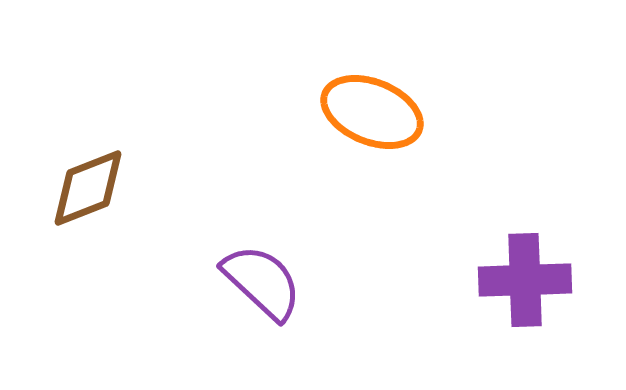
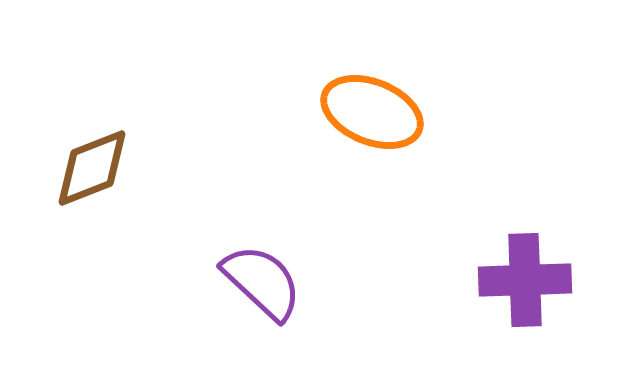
brown diamond: moved 4 px right, 20 px up
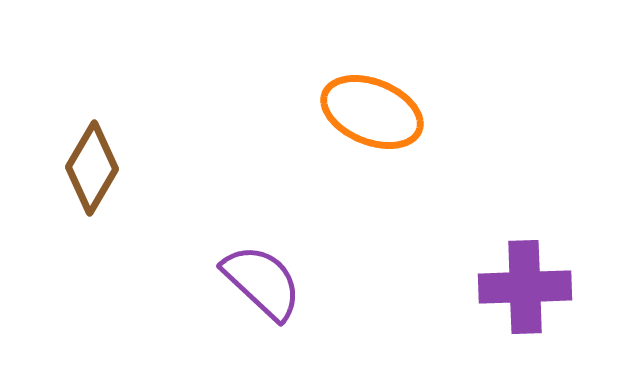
brown diamond: rotated 38 degrees counterclockwise
purple cross: moved 7 px down
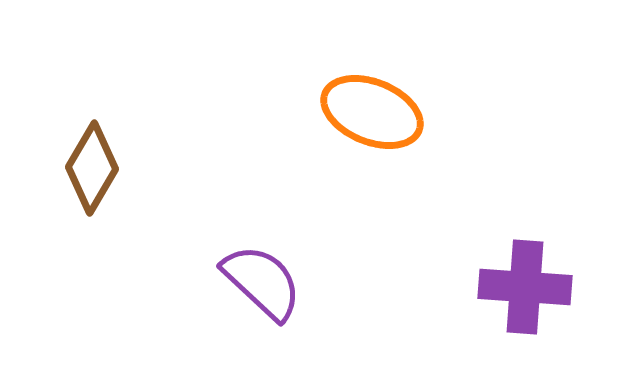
purple cross: rotated 6 degrees clockwise
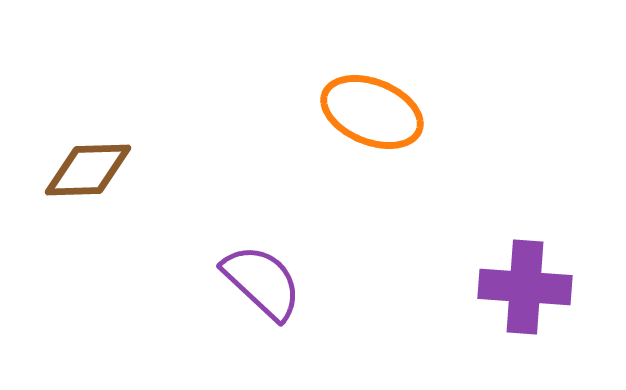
brown diamond: moved 4 px left, 2 px down; rotated 58 degrees clockwise
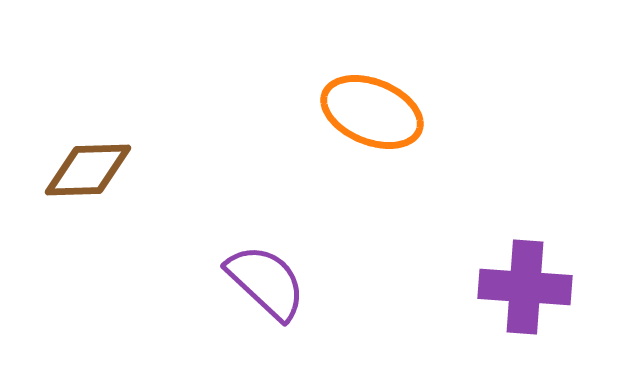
purple semicircle: moved 4 px right
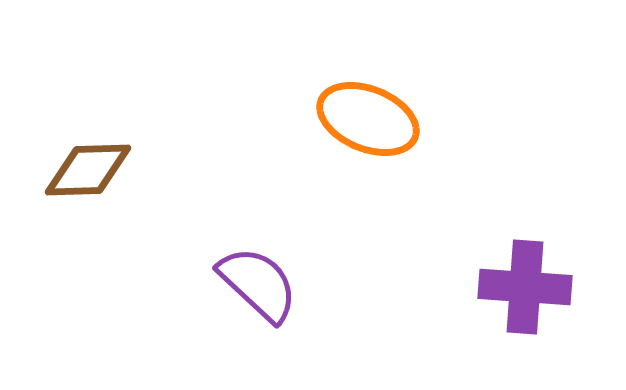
orange ellipse: moved 4 px left, 7 px down
purple semicircle: moved 8 px left, 2 px down
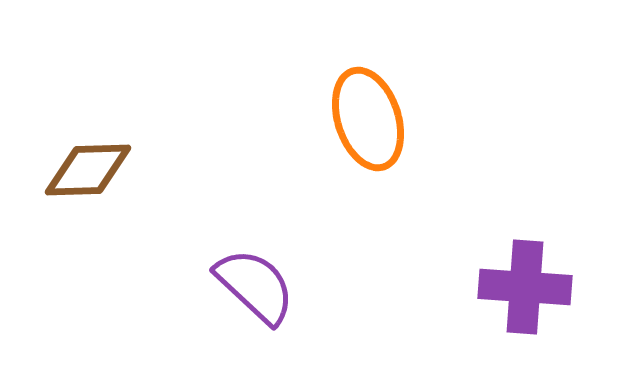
orange ellipse: rotated 50 degrees clockwise
purple semicircle: moved 3 px left, 2 px down
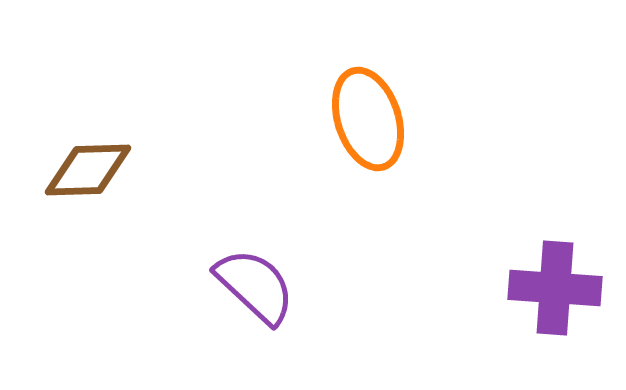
purple cross: moved 30 px right, 1 px down
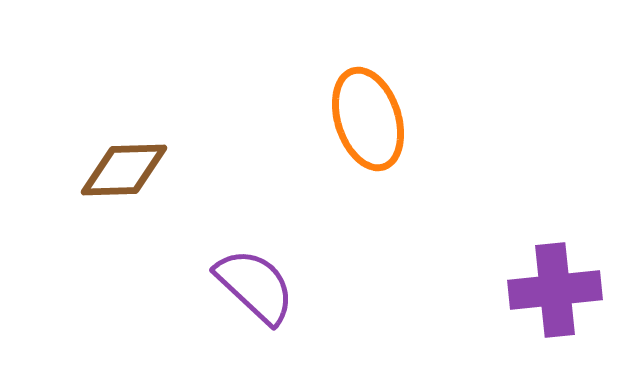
brown diamond: moved 36 px right
purple cross: moved 2 px down; rotated 10 degrees counterclockwise
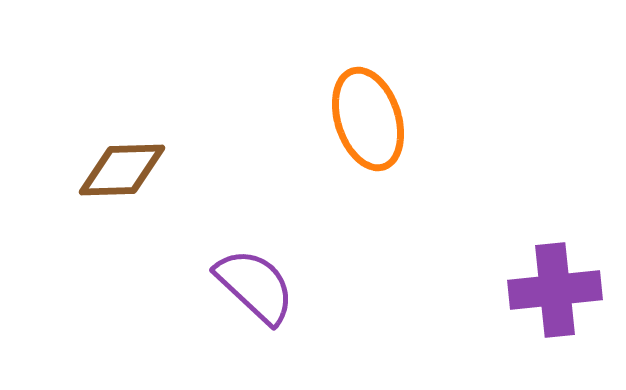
brown diamond: moved 2 px left
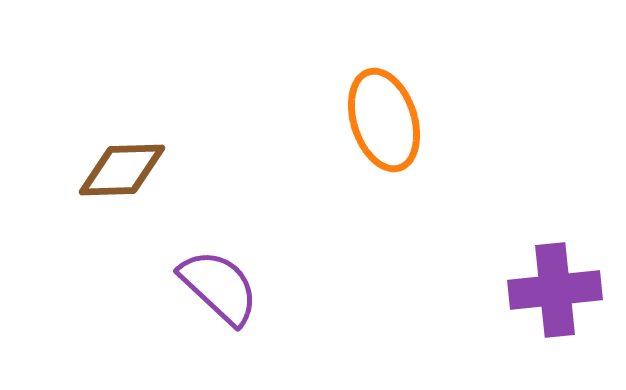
orange ellipse: moved 16 px right, 1 px down
purple semicircle: moved 36 px left, 1 px down
